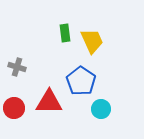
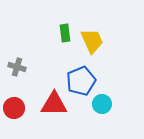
blue pentagon: rotated 16 degrees clockwise
red triangle: moved 5 px right, 2 px down
cyan circle: moved 1 px right, 5 px up
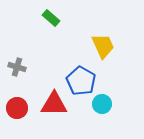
green rectangle: moved 14 px left, 15 px up; rotated 42 degrees counterclockwise
yellow trapezoid: moved 11 px right, 5 px down
blue pentagon: rotated 20 degrees counterclockwise
red circle: moved 3 px right
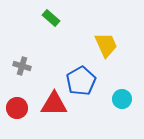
yellow trapezoid: moved 3 px right, 1 px up
gray cross: moved 5 px right, 1 px up
blue pentagon: rotated 12 degrees clockwise
cyan circle: moved 20 px right, 5 px up
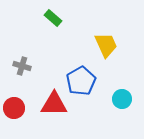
green rectangle: moved 2 px right
red circle: moved 3 px left
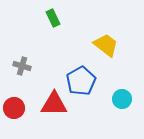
green rectangle: rotated 24 degrees clockwise
yellow trapezoid: rotated 28 degrees counterclockwise
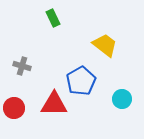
yellow trapezoid: moved 1 px left
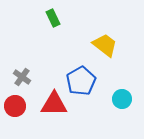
gray cross: moved 11 px down; rotated 18 degrees clockwise
red circle: moved 1 px right, 2 px up
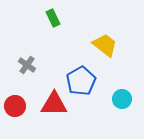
gray cross: moved 5 px right, 12 px up
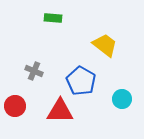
green rectangle: rotated 60 degrees counterclockwise
gray cross: moved 7 px right, 6 px down; rotated 12 degrees counterclockwise
blue pentagon: rotated 12 degrees counterclockwise
red triangle: moved 6 px right, 7 px down
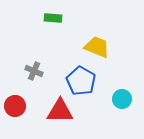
yellow trapezoid: moved 8 px left, 2 px down; rotated 16 degrees counterclockwise
